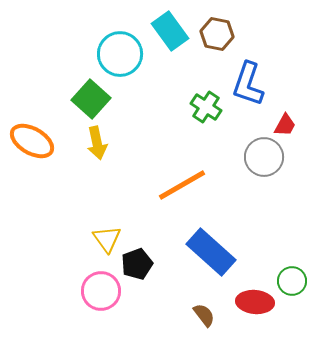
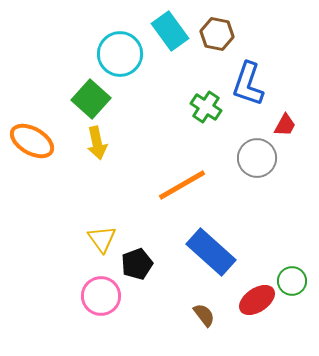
gray circle: moved 7 px left, 1 px down
yellow triangle: moved 5 px left
pink circle: moved 5 px down
red ellipse: moved 2 px right, 2 px up; rotated 39 degrees counterclockwise
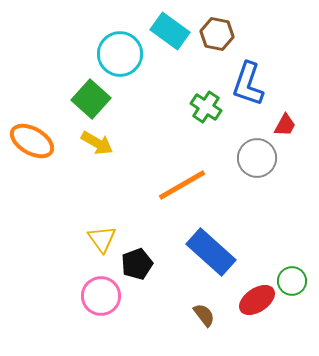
cyan rectangle: rotated 18 degrees counterclockwise
yellow arrow: rotated 48 degrees counterclockwise
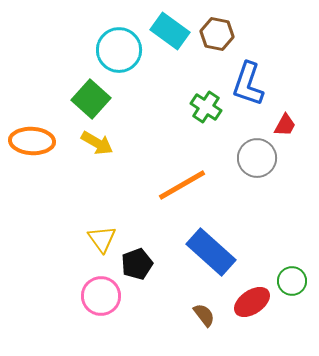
cyan circle: moved 1 px left, 4 px up
orange ellipse: rotated 27 degrees counterclockwise
red ellipse: moved 5 px left, 2 px down
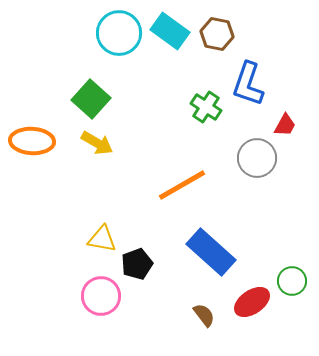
cyan circle: moved 17 px up
yellow triangle: rotated 44 degrees counterclockwise
